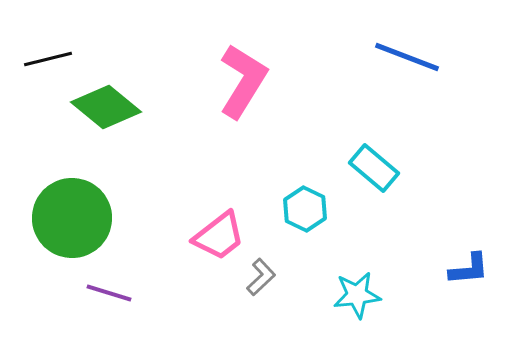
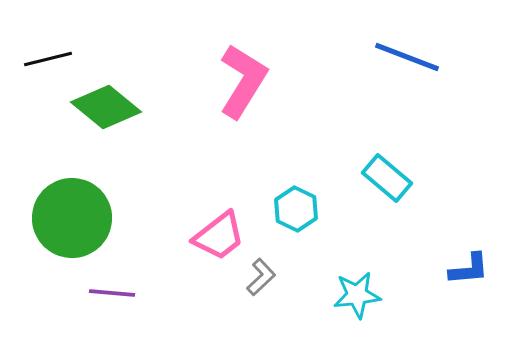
cyan rectangle: moved 13 px right, 10 px down
cyan hexagon: moved 9 px left
purple line: moved 3 px right; rotated 12 degrees counterclockwise
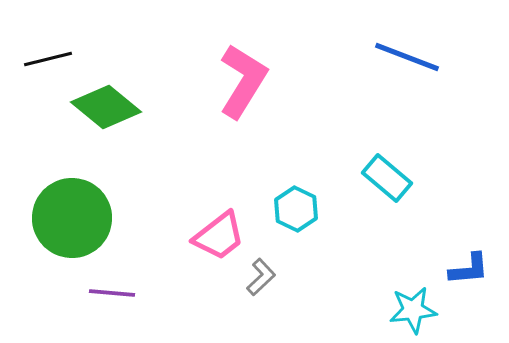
cyan star: moved 56 px right, 15 px down
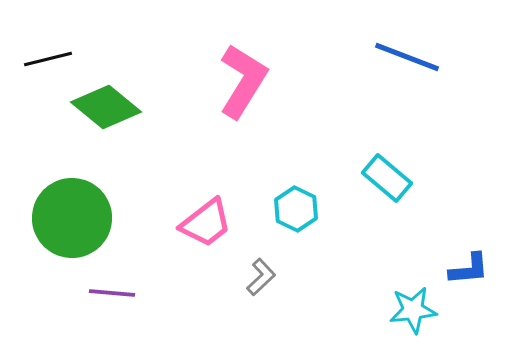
pink trapezoid: moved 13 px left, 13 px up
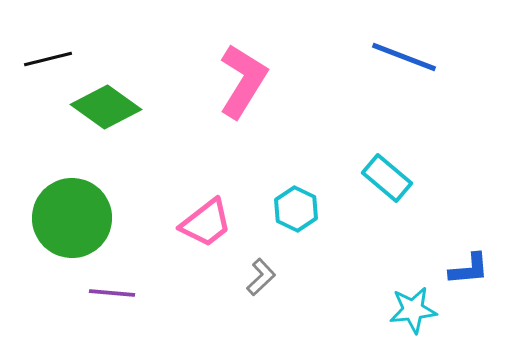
blue line: moved 3 px left
green diamond: rotated 4 degrees counterclockwise
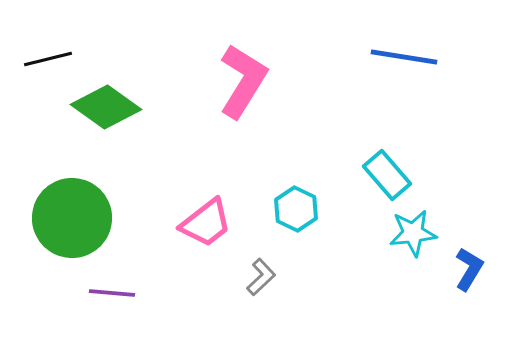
blue line: rotated 12 degrees counterclockwise
cyan rectangle: moved 3 px up; rotated 9 degrees clockwise
blue L-shape: rotated 54 degrees counterclockwise
cyan star: moved 77 px up
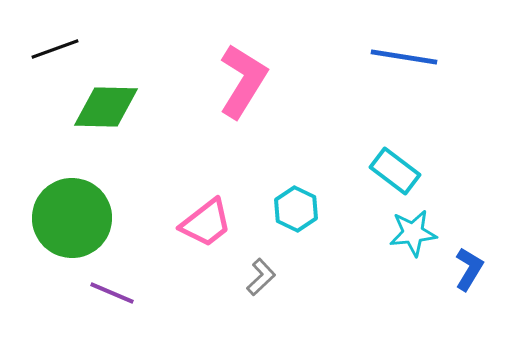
black line: moved 7 px right, 10 px up; rotated 6 degrees counterclockwise
green diamond: rotated 34 degrees counterclockwise
cyan rectangle: moved 8 px right, 4 px up; rotated 12 degrees counterclockwise
purple line: rotated 18 degrees clockwise
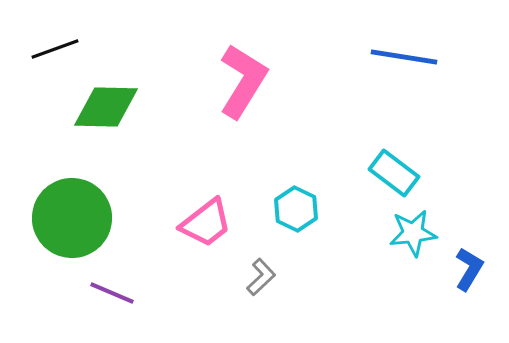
cyan rectangle: moved 1 px left, 2 px down
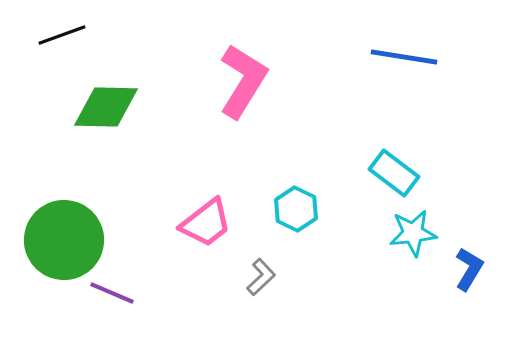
black line: moved 7 px right, 14 px up
green circle: moved 8 px left, 22 px down
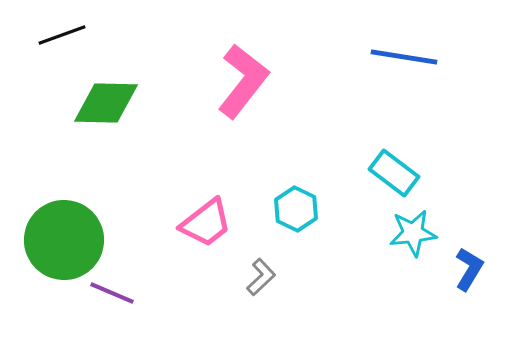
pink L-shape: rotated 6 degrees clockwise
green diamond: moved 4 px up
